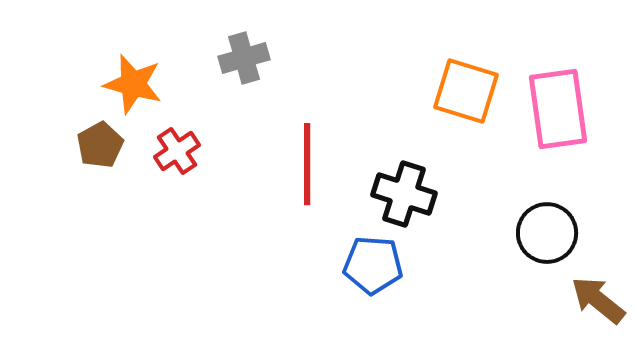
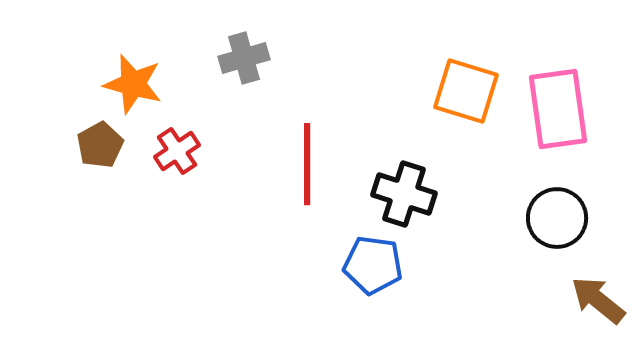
black circle: moved 10 px right, 15 px up
blue pentagon: rotated 4 degrees clockwise
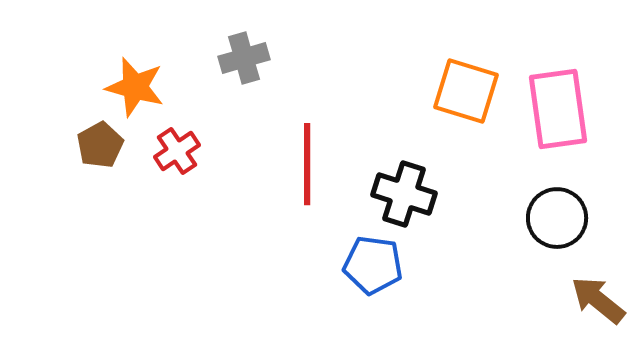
orange star: moved 2 px right, 3 px down
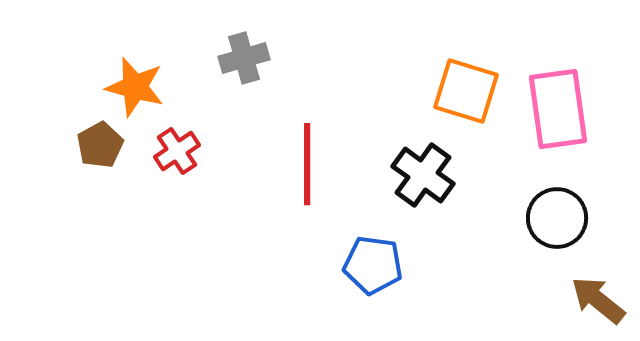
black cross: moved 19 px right, 19 px up; rotated 18 degrees clockwise
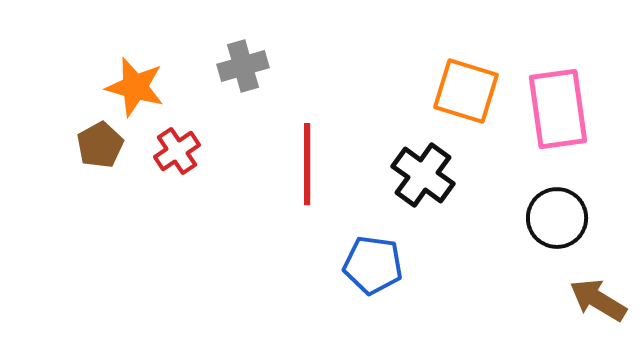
gray cross: moved 1 px left, 8 px down
brown arrow: rotated 8 degrees counterclockwise
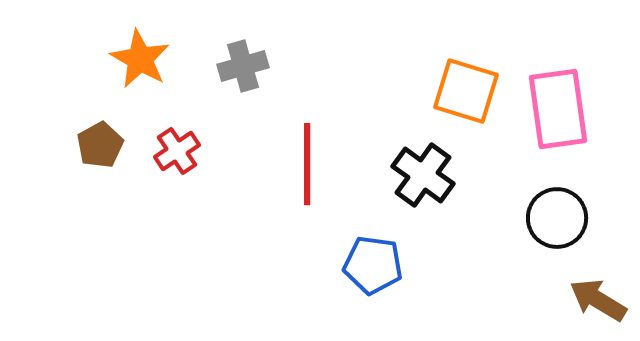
orange star: moved 5 px right, 28 px up; rotated 14 degrees clockwise
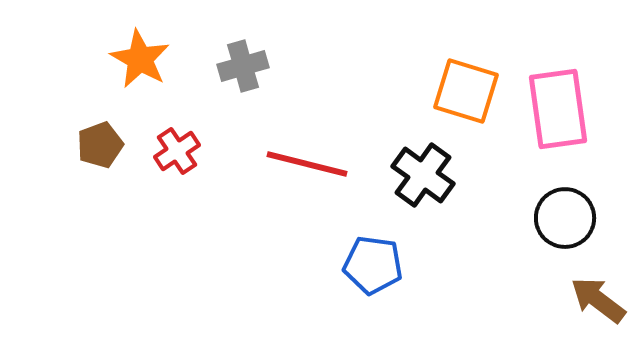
brown pentagon: rotated 9 degrees clockwise
red line: rotated 76 degrees counterclockwise
black circle: moved 8 px right
brown arrow: rotated 6 degrees clockwise
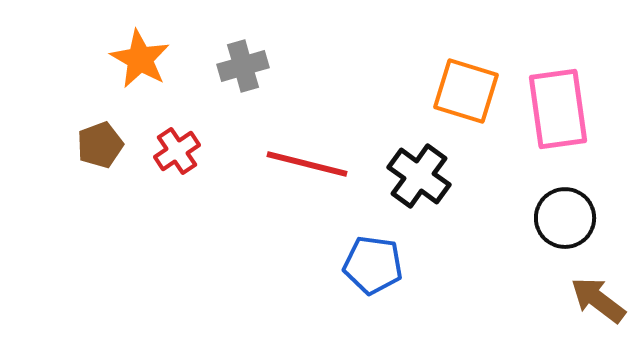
black cross: moved 4 px left, 1 px down
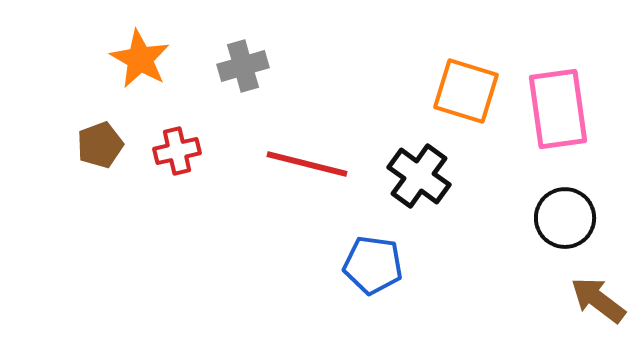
red cross: rotated 21 degrees clockwise
